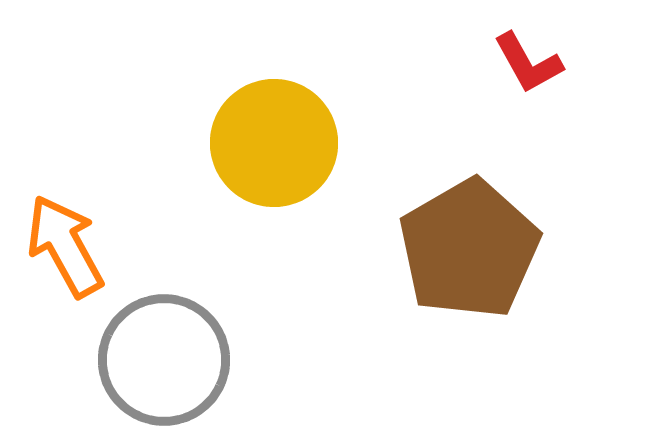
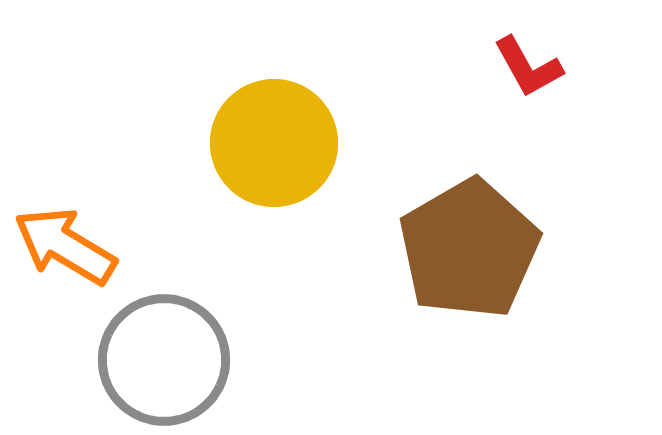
red L-shape: moved 4 px down
orange arrow: rotated 30 degrees counterclockwise
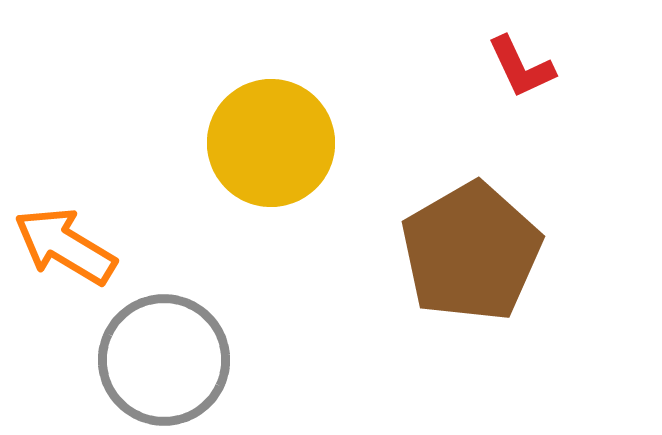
red L-shape: moved 7 px left; rotated 4 degrees clockwise
yellow circle: moved 3 px left
brown pentagon: moved 2 px right, 3 px down
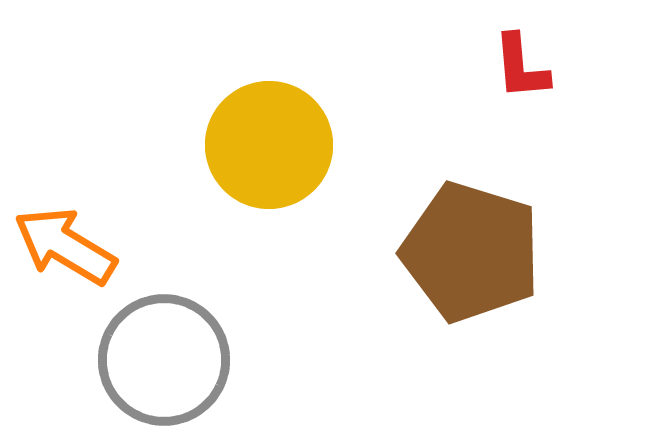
red L-shape: rotated 20 degrees clockwise
yellow circle: moved 2 px left, 2 px down
brown pentagon: rotated 25 degrees counterclockwise
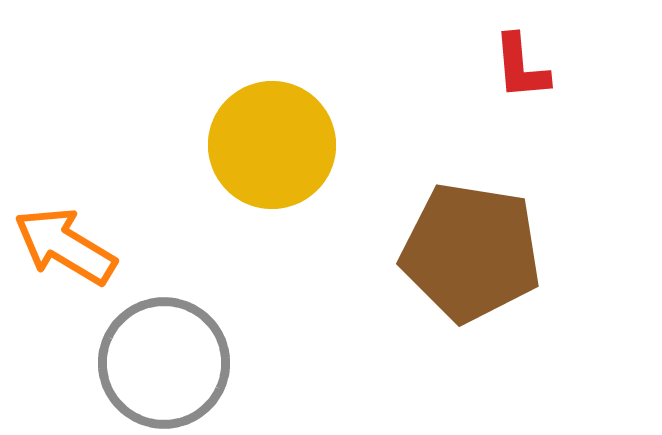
yellow circle: moved 3 px right
brown pentagon: rotated 8 degrees counterclockwise
gray circle: moved 3 px down
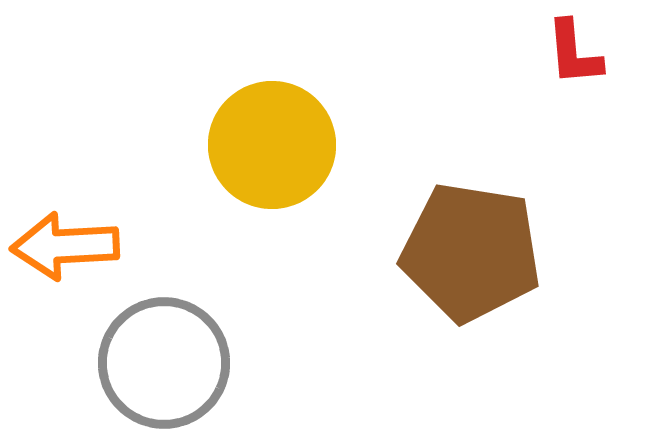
red L-shape: moved 53 px right, 14 px up
orange arrow: rotated 34 degrees counterclockwise
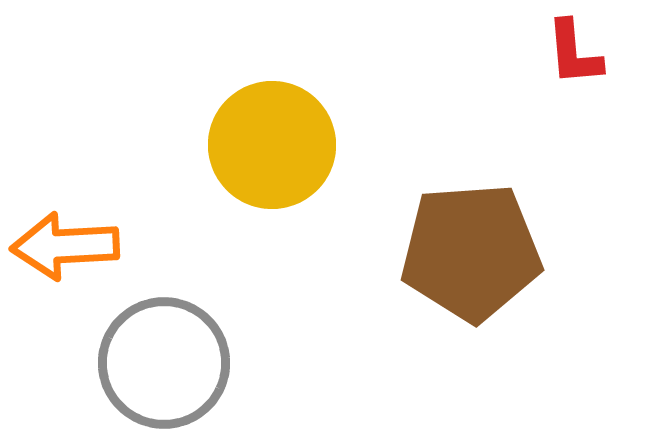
brown pentagon: rotated 13 degrees counterclockwise
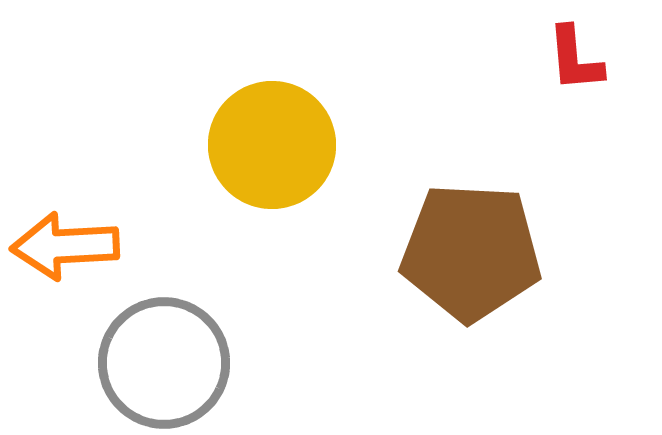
red L-shape: moved 1 px right, 6 px down
brown pentagon: rotated 7 degrees clockwise
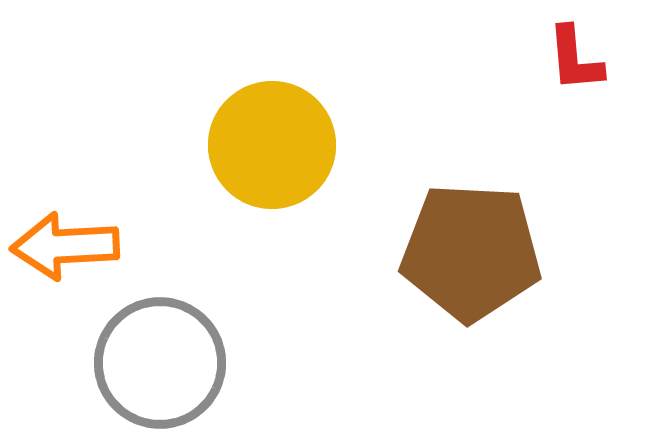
gray circle: moved 4 px left
